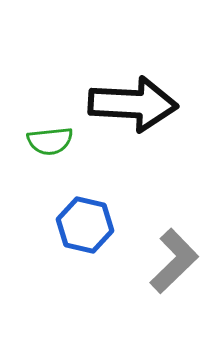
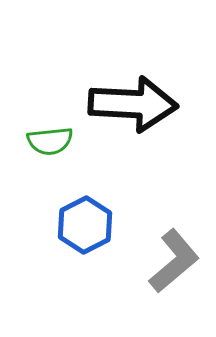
blue hexagon: rotated 20 degrees clockwise
gray L-shape: rotated 4 degrees clockwise
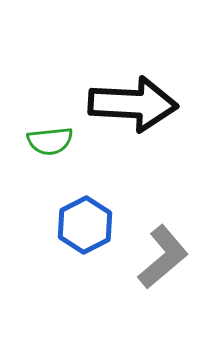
gray L-shape: moved 11 px left, 4 px up
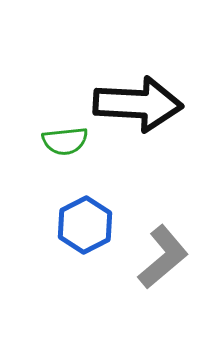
black arrow: moved 5 px right
green semicircle: moved 15 px right
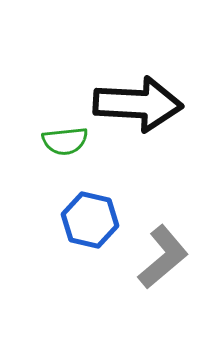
blue hexagon: moved 5 px right, 5 px up; rotated 20 degrees counterclockwise
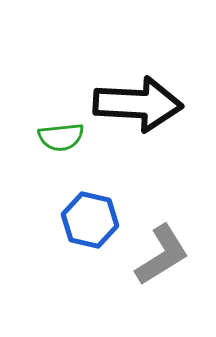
green semicircle: moved 4 px left, 4 px up
gray L-shape: moved 1 px left, 2 px up; rotated 8 degrees clockwise
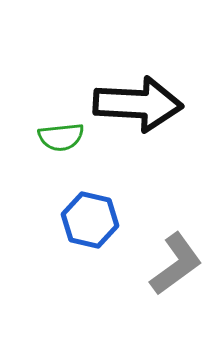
gray L-shape: moved 14 px right, 9 px down; rotated 4 degrees counterclockwise
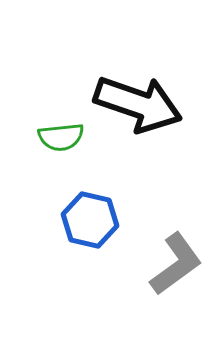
black arrow: rotated 16 degrees clockwise
